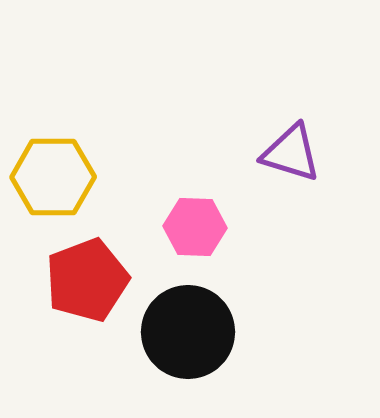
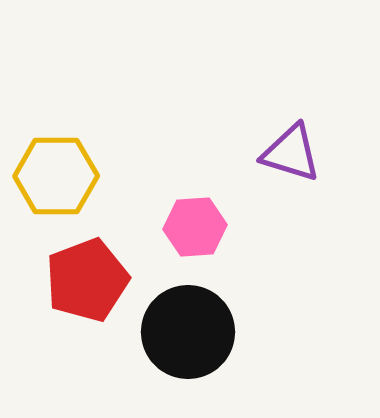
yellow hexagon: moved 3 px right, 1 px up
pink hexagon: rotated 6 degrees counterclockwise
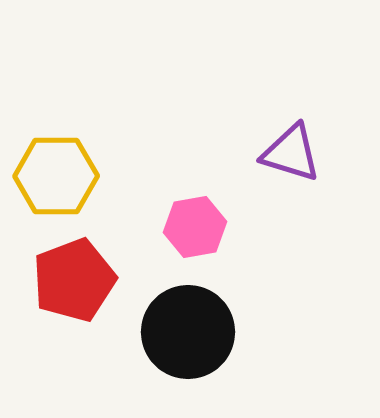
pink hexagon: rotated 6 degrees counterclockwise
red pentagon: moved 13 px left
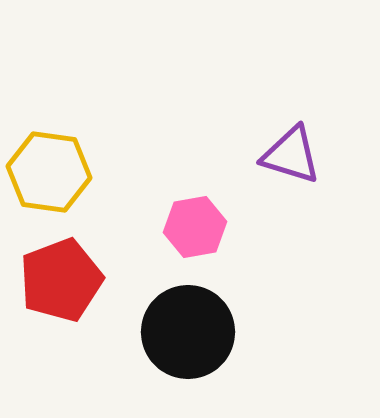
purple triangle: moved 2 px down
yellow hexagon: moved 7 px left, 4 px up; rotated 8 degrees clockwise
red pentagon: moved 13 px left
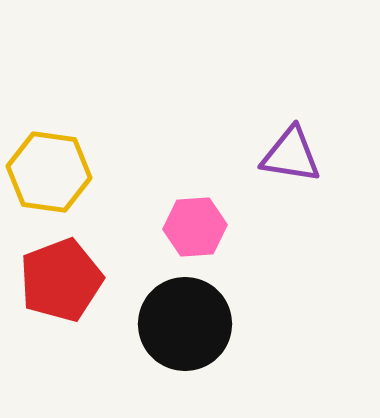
purple triangle: rotated 8 degrees counterclockwise
pink hexagon: rotated 6 degrees clockwise
black circle: moved 3 px left, 8 px up
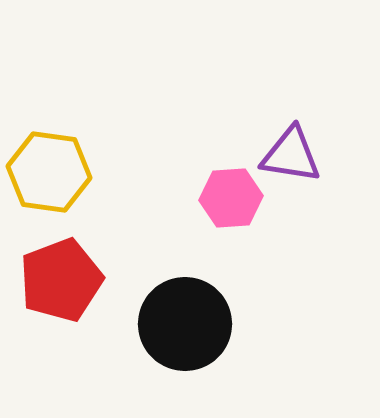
pink hexagon: moved 36 px right, 29 px up
